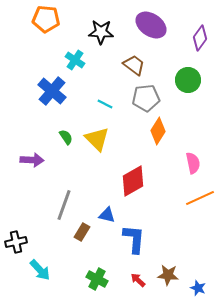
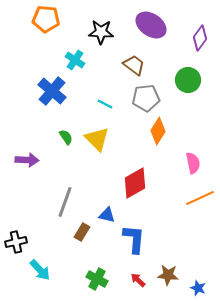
purple arrow: moved 5 px left
red diamond: moved 2 px right, 2 px down
gray line: moved 1 px right, 3 px up
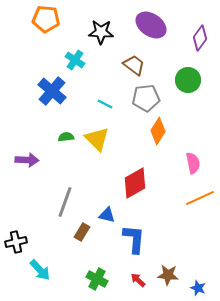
green semicircle: rotated 63 degrees counterclockwise
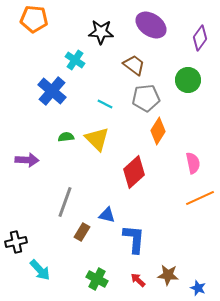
orange pentagon: moved 12 px left
red diamond: moved 1 px left, 11 px up; rotated 12 degrees counterclockwise
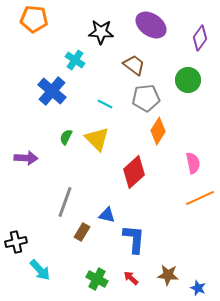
green semicircle: rotated 56 degrees counterclockwise
purple arrow: moved 1 px left, 2 px up
red arrow: moved 7 px left, 2 px up
